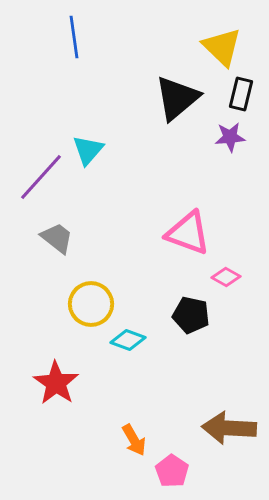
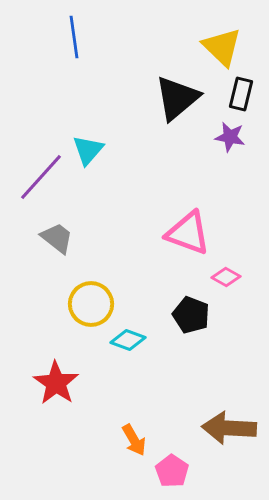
purple star: rotated 16 degrees clockwise
black pentagon: rotated 9 degrees clockwise
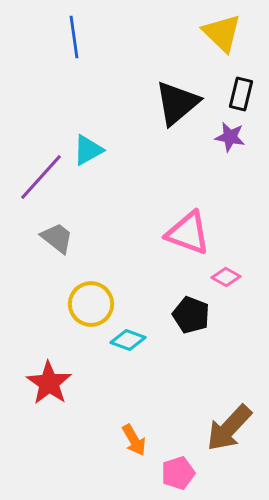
yellow triangle: moved 14 px up
black triangle: moved 5 px down
cyan triangle: rotated 20 degrees clockwise
red star: moved 7 px left
brown arrow: rotated 50 degrees counterclockwise
pink pentagon: moved 6 px right, 2 px down; rotated 20 degrees clockwise
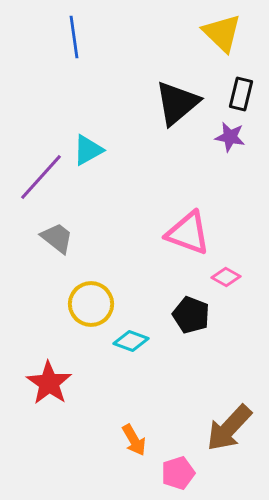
cyan diamond: moved 3 px right, 1 px down
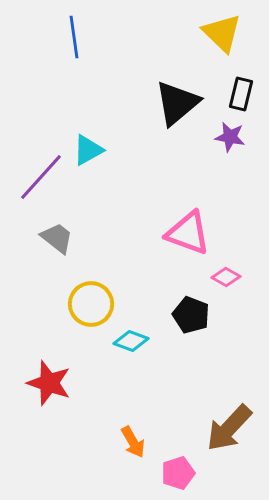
red star: rotated 15 degrees counterclockwise
orange arrow: moved 1 px left, 2 px down
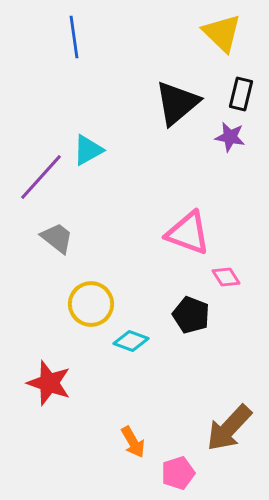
pink diamond: rotated 28 degrees clockwise
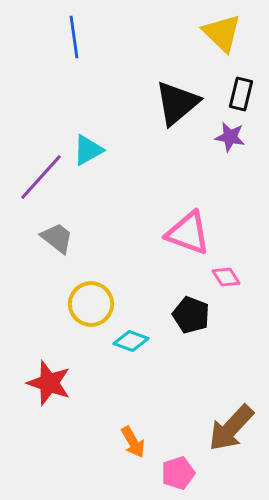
brown arrow: moved 2 px right
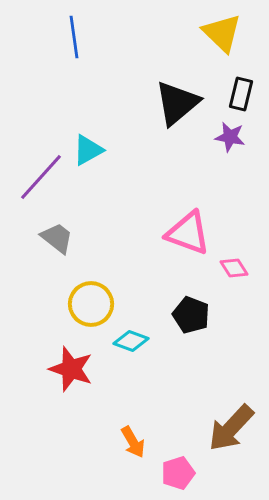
pink diamond: moved 8 px right, 9 px up
red star: moved 22 px right, 14 px up
